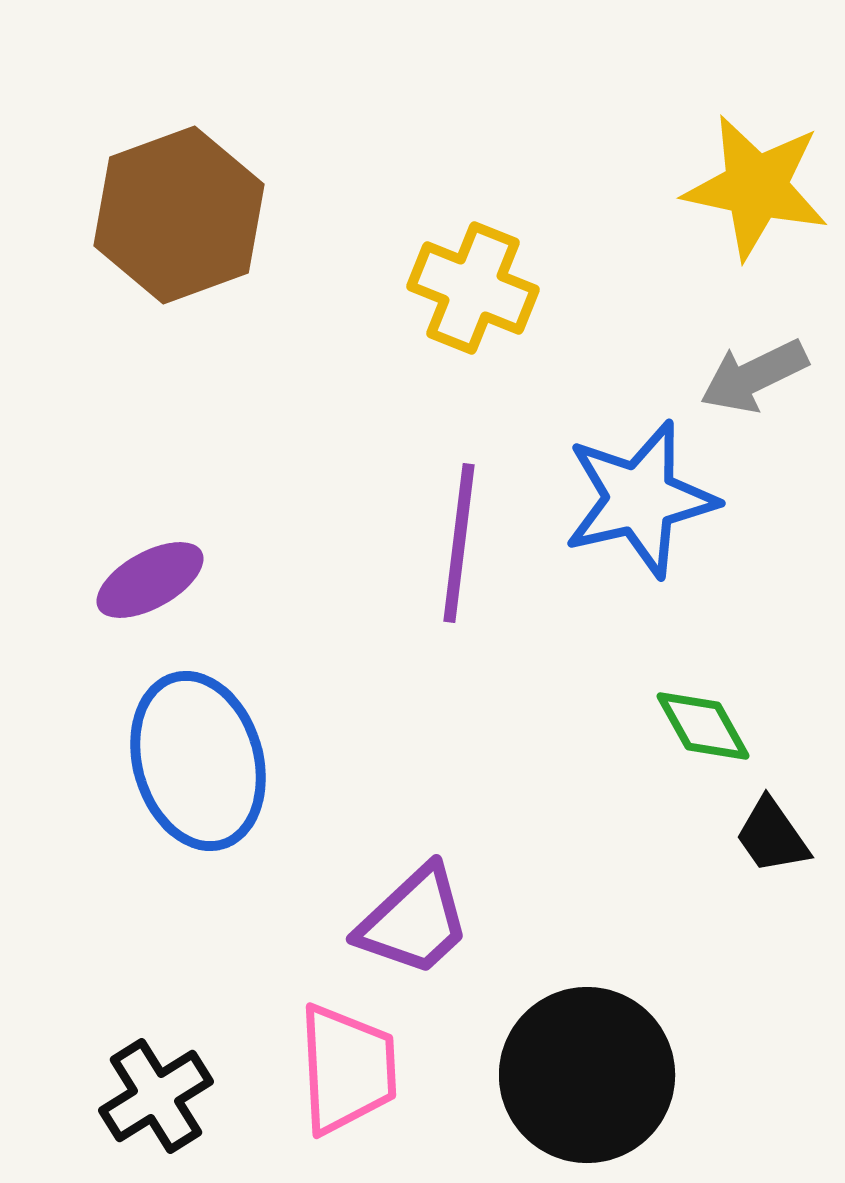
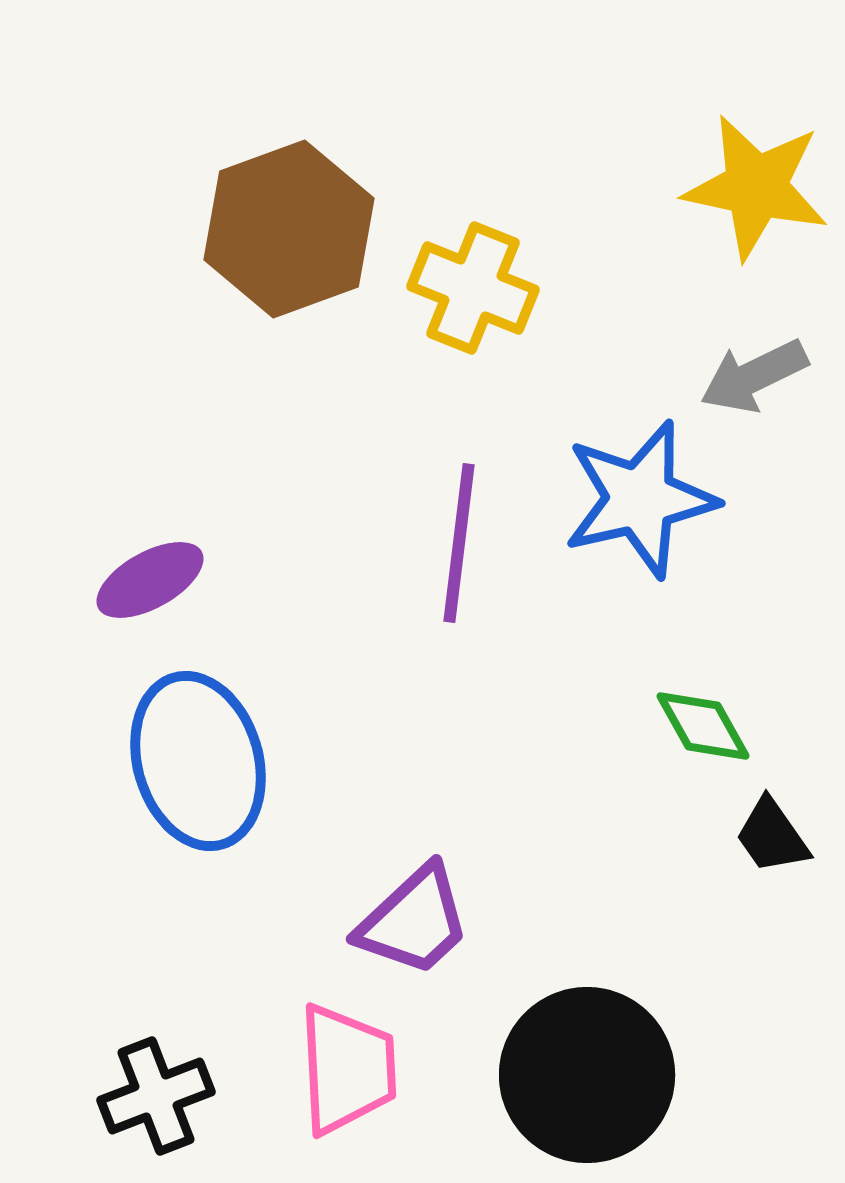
brown hexagon: moved 110 px right, 14 px down
black cross: rotated 11 degrees clockwise
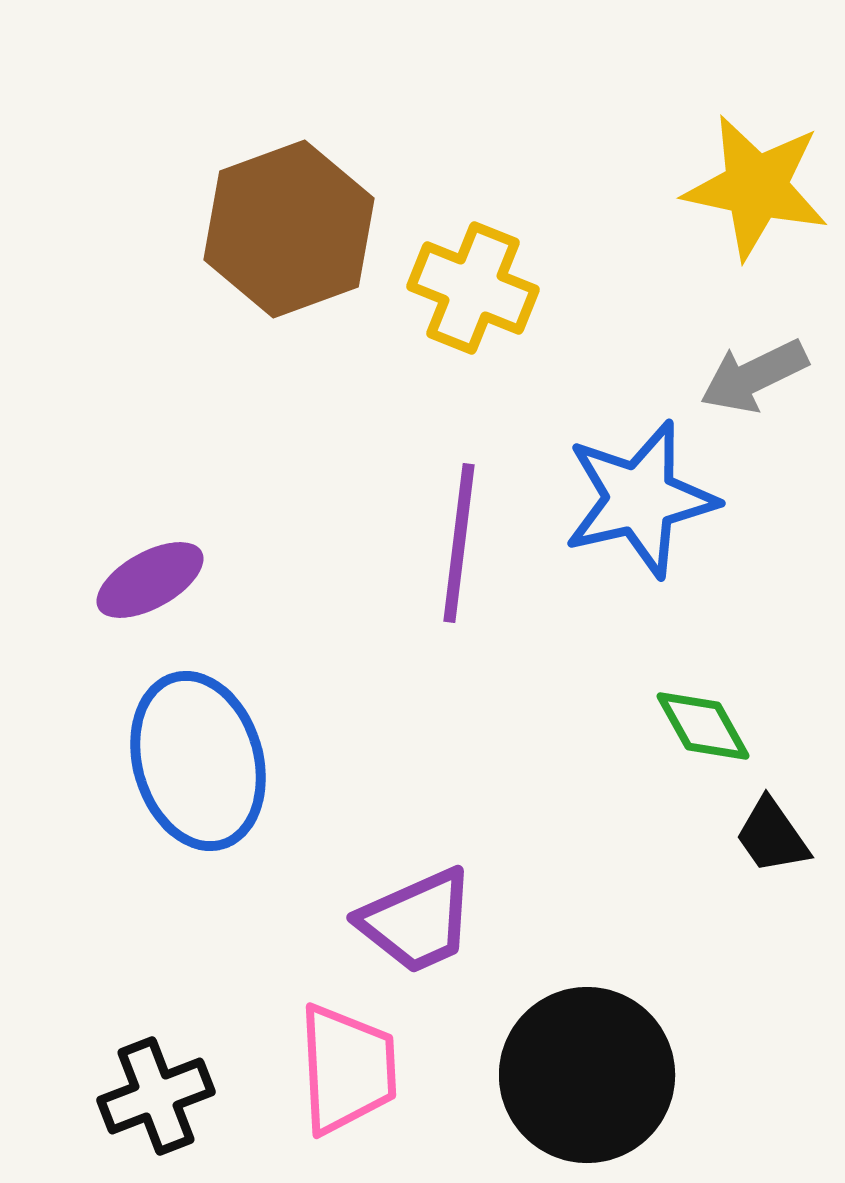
purple trapezoid: moved 3 px right; rotated 19 degrees clockwise
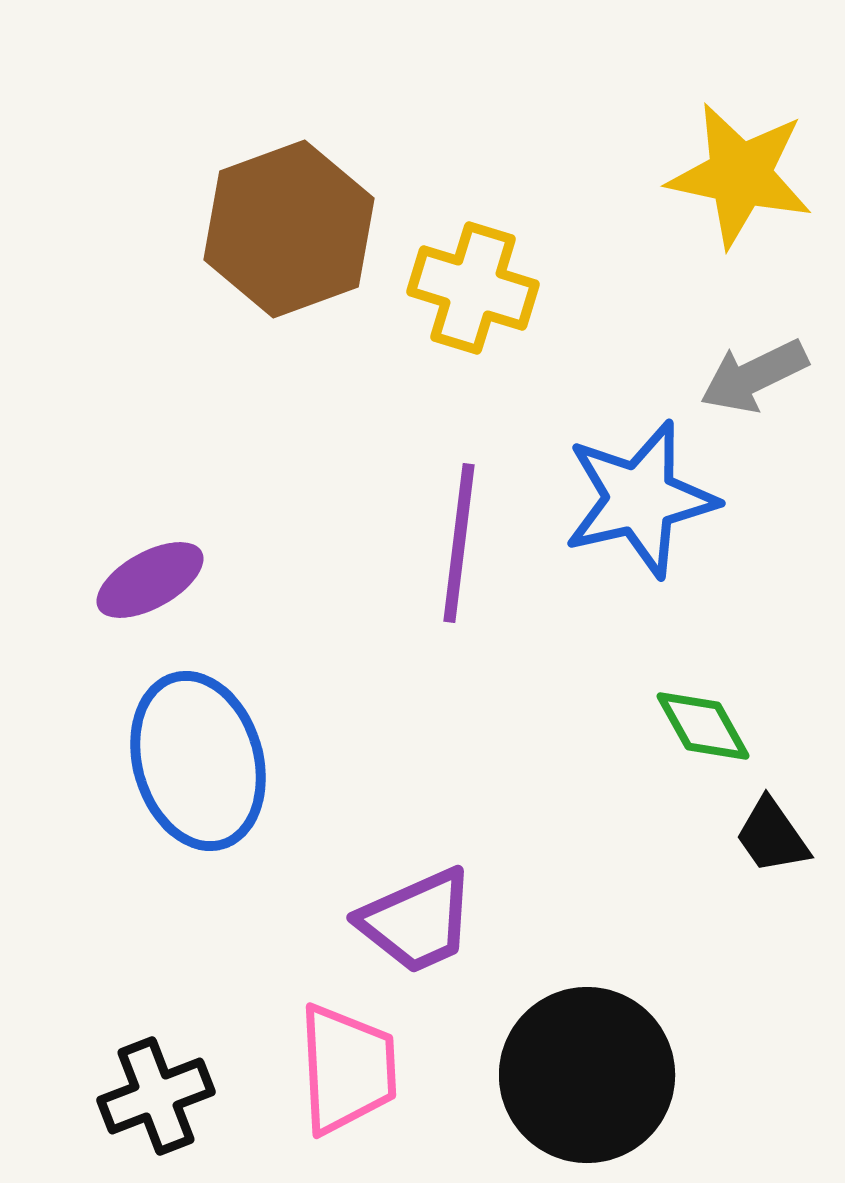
yellow star: moved 16 px left, 12 px up
yellow cross: rotated 5 degrees counterclockwise
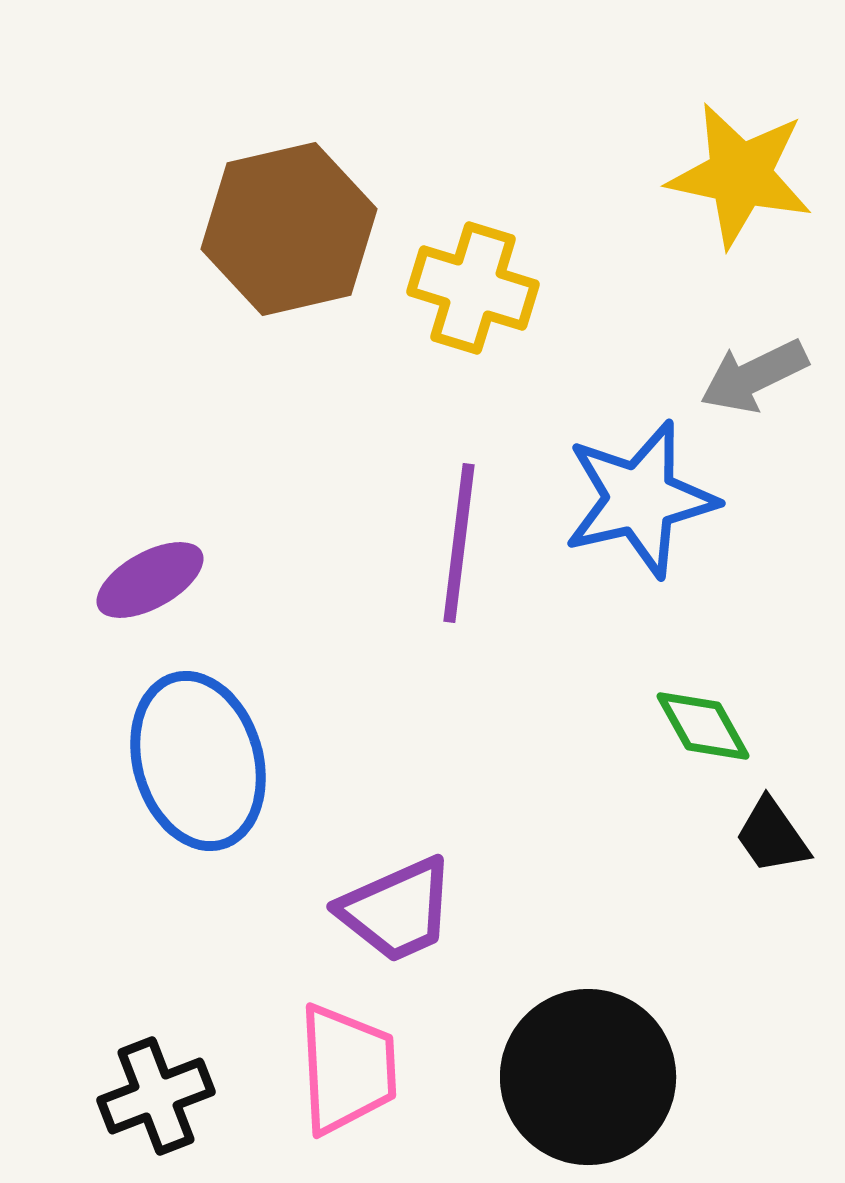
brown hexagon: rotated 7 degrees clockwise
purple trapezoid: moved 20 px left, 11 px up
black circle: moved 1 px right, 2 px down
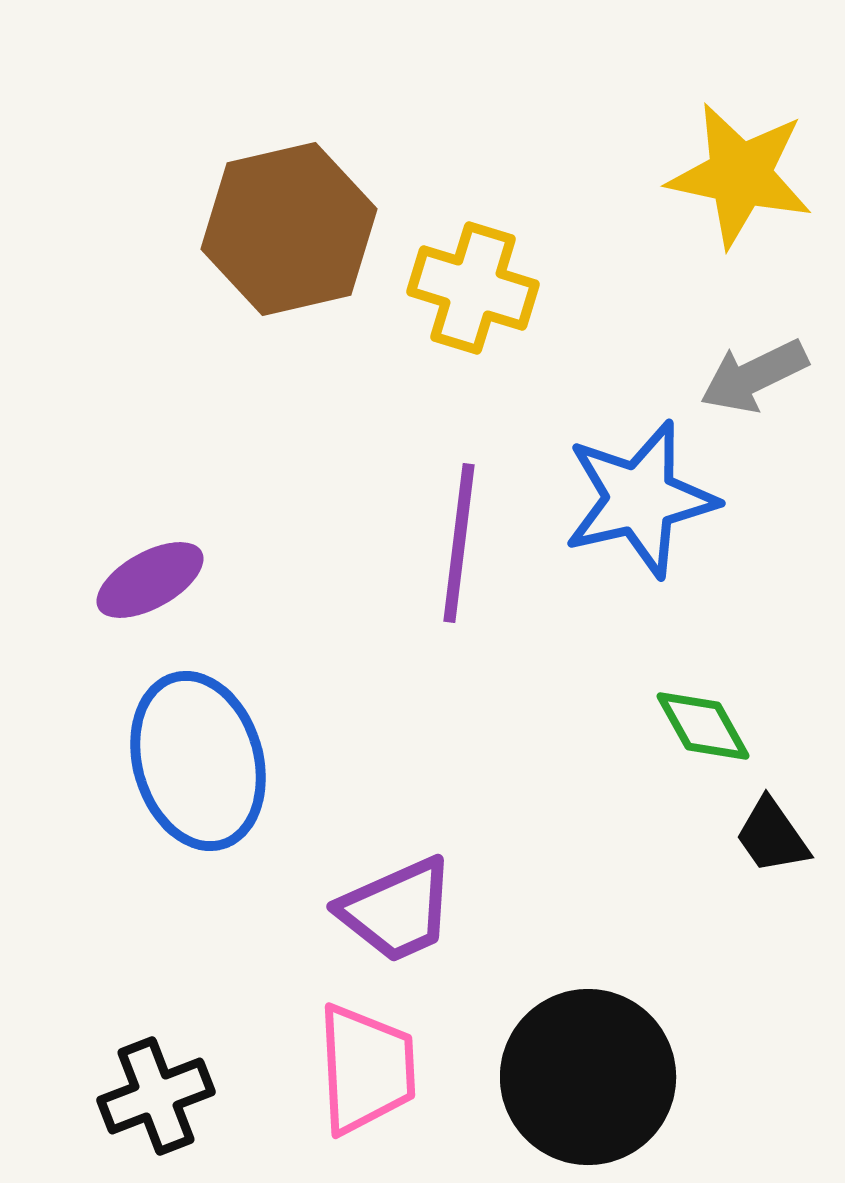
pink trapezoid: moved 19 px right
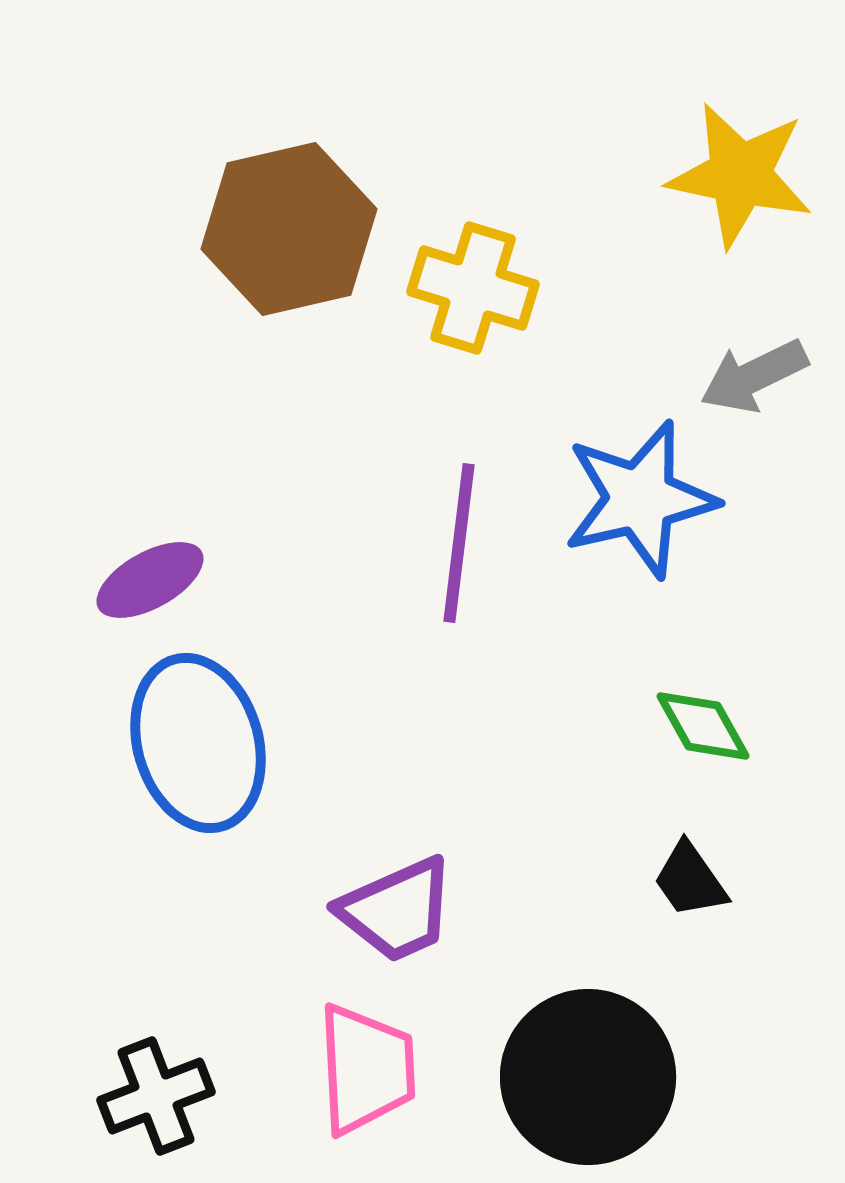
blue ellipse: moved 18 px up
black trapezoid: moved 82 px left, 44 px down
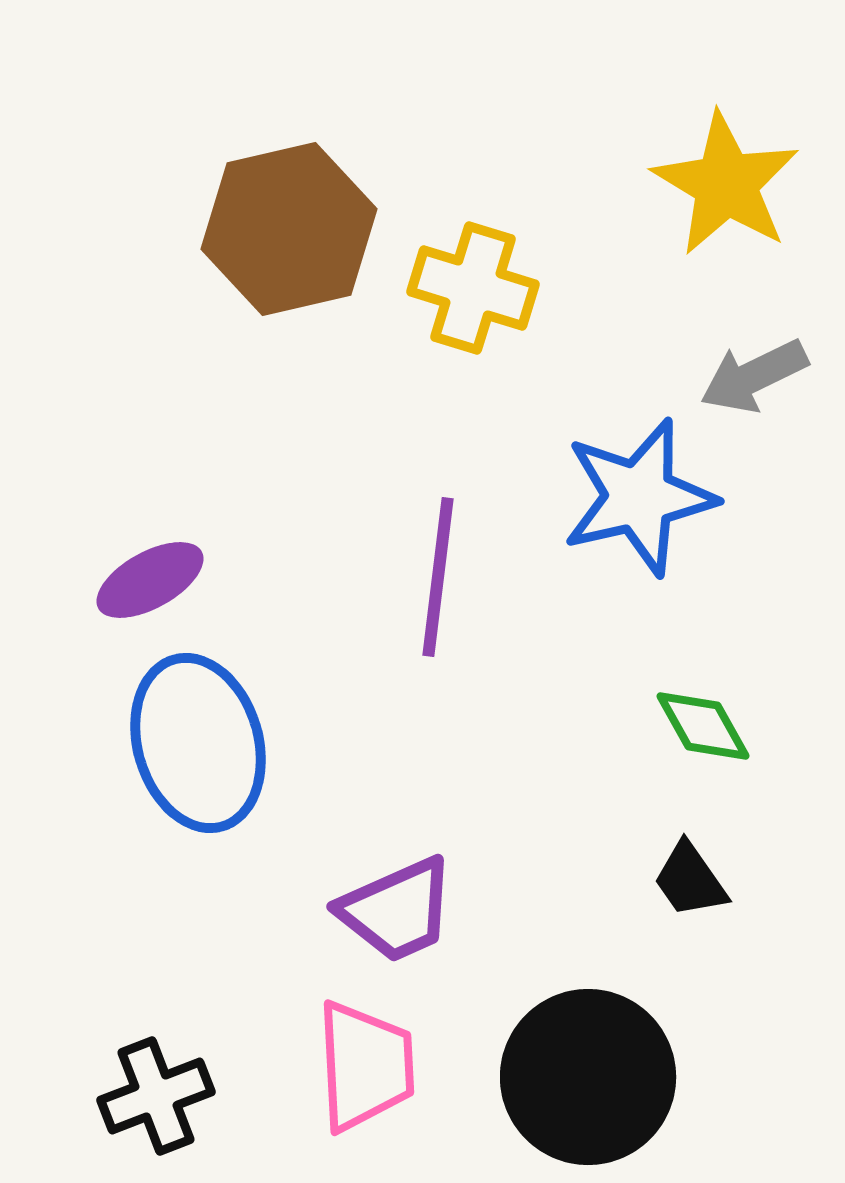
yellow star: moved 14 px left, 9 px down; rotated 19 degrees clockwise
blue star: moved 1 px left, 2 px up
purple line: moved 21 px left, 34 px down
pink trapezoid: moved 1 px left, 3 px up
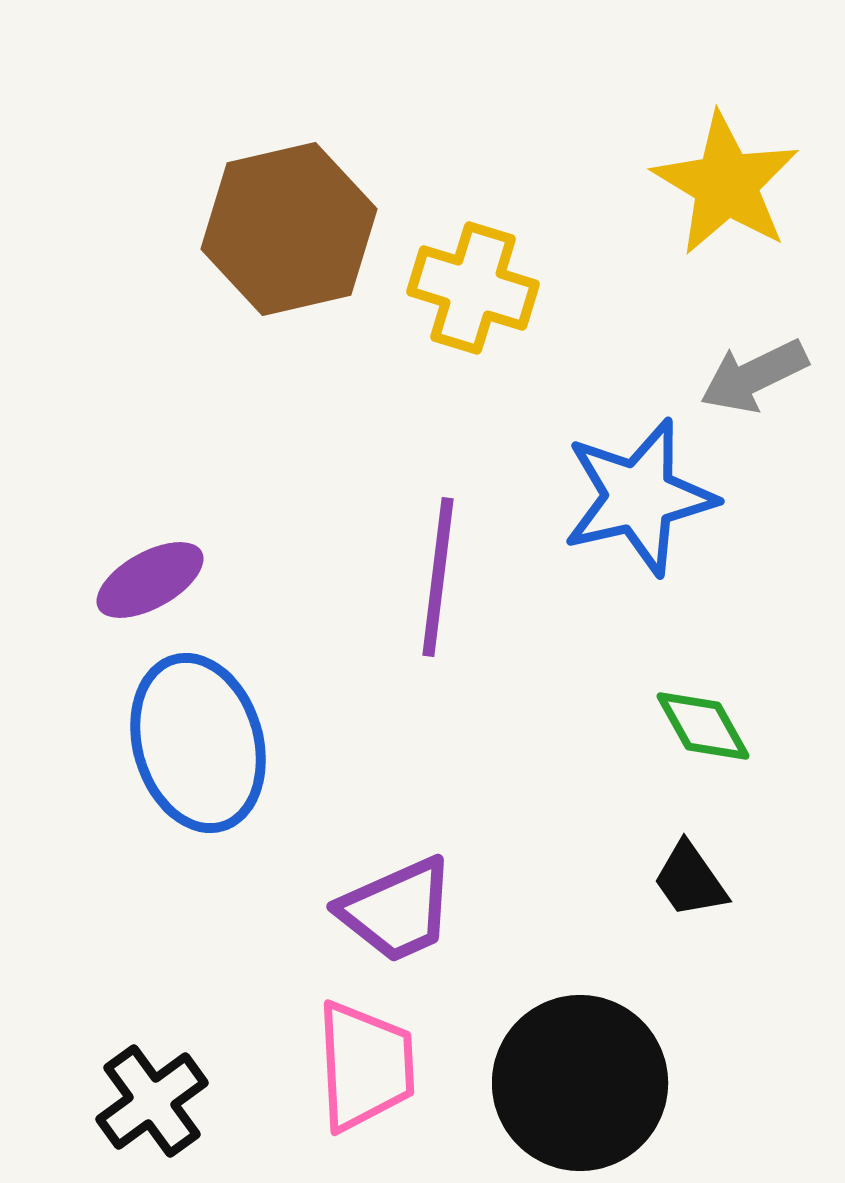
black circle: moved 8 px left, 6 px down
black cross: moved 4 px left, 5 px down; rotated 15 degrees counterclockwise
